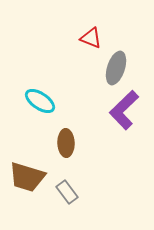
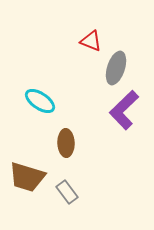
red triangle: moved 3 px down
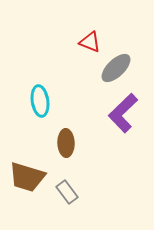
red triangle: moved 1 px left, 1 px down
gray ellipse: rotated 28 degrees clockwise
cyan ellipse: rotated 48 degrees clockwise
purple L-shape: moved 1 px left, 3 px down
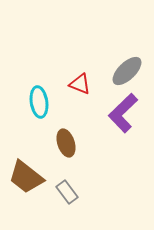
red triangle: moved 10 px left, 42 px down
gray ellipse: moved 11 px right, 3 px down
cyan ellipse: moved 1 px left, 1 px down
brown ellipse: rotated 16 degrees counterclockwise
brown trapezoid: moved 1 px left; rotated 21 degrees clockwise
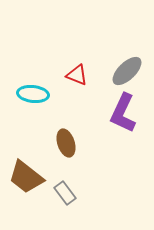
red triangle: moved 3 px left, 9 px up
cyan ellipse: moved 6 px left, 8 px up; rotated 76 degrees counterclockwise
purple L-shape: rotated 21 degrees counterclockwise
gray rectangle: moved 2 px left, 1 px down
